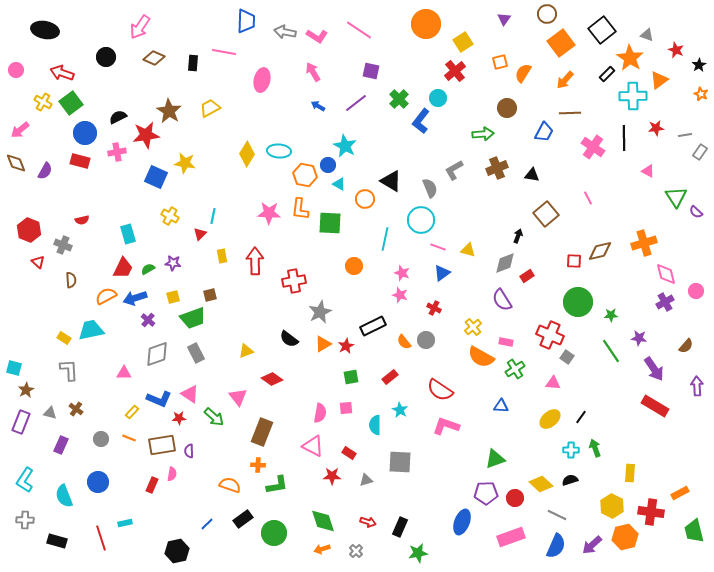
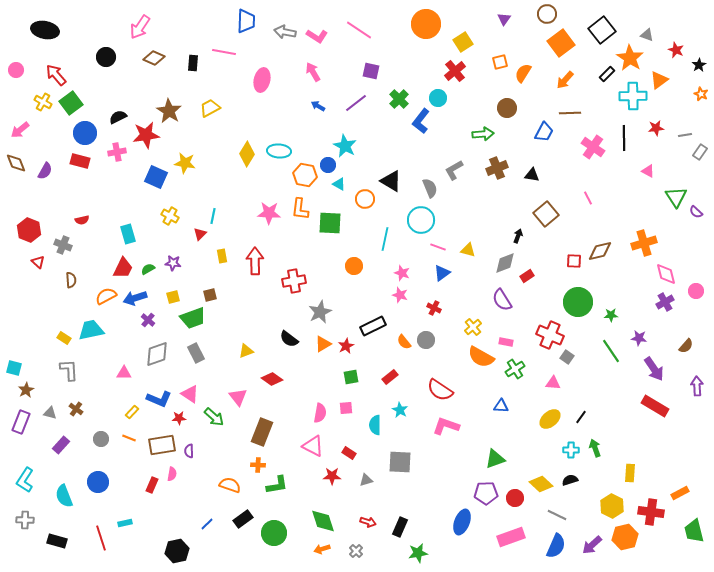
red arrow at (62, 73): moved 6 px left, 2 px down; rotated 30 degrees clockwise
purple rectangle at (61, 445): rotated 18 degrees clockwise
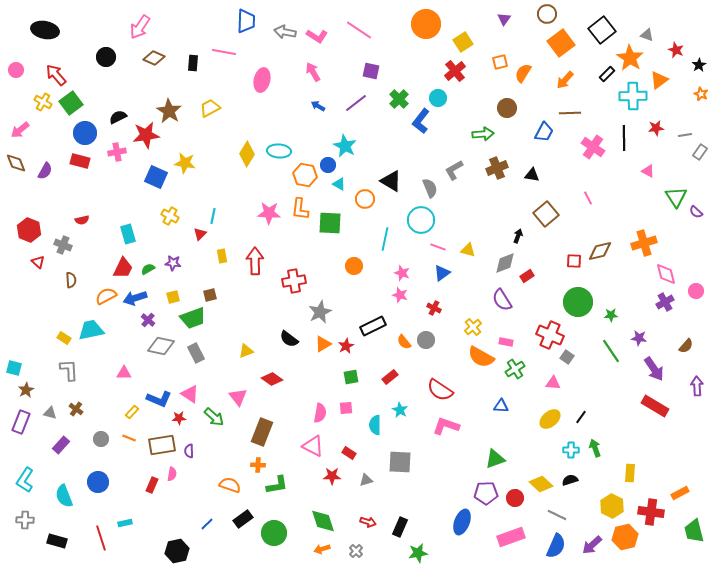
gray diamond at (157, 354): moved 4 px right, 8 px up; rotated 32 degrees clockwise
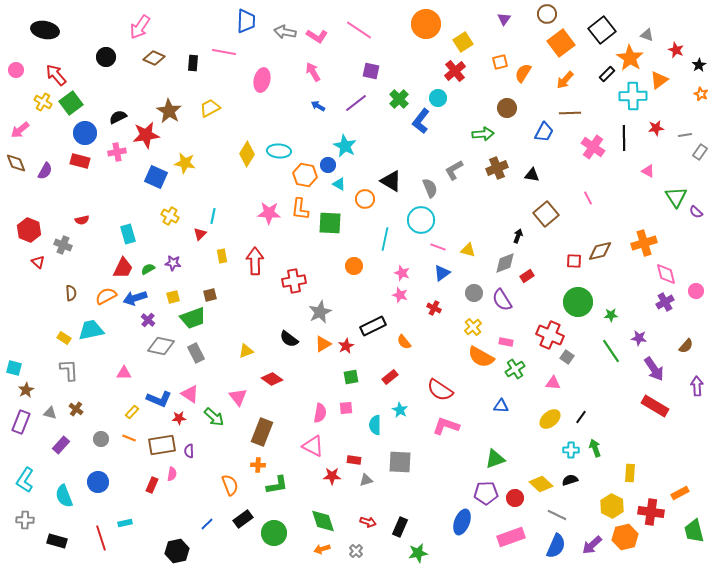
brown semicircle at (71, 280): moved 13 px down
gray circle at (426, 340): moved 48 px right, 47 px up
red rectangle at (349, 453): moved 5 px right, 7 px down; rotated 24 degrees counterclockwise
orange semicircle at (230, 485): rotated 50 degrees clockwise
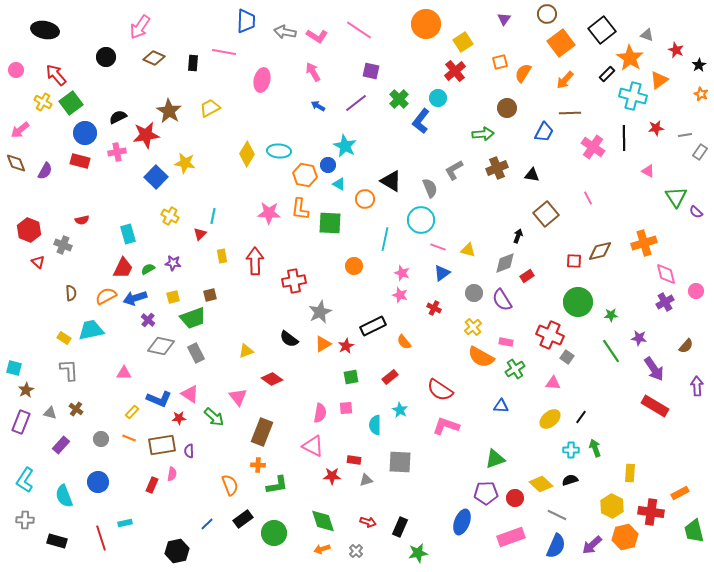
cyan cross at (633, 96): rotated 16 degrees clockwise
blue square at (156, 177): rotated 20 degrees clockwise
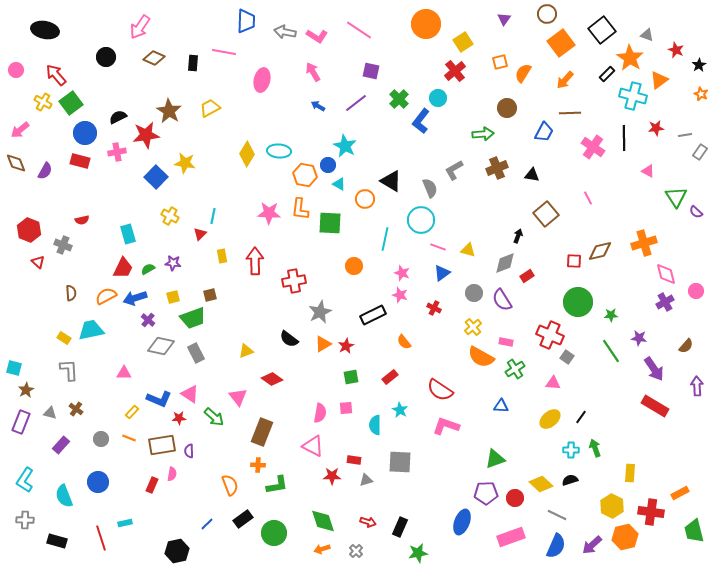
black rectangle at (373, 326): moved 11 px up
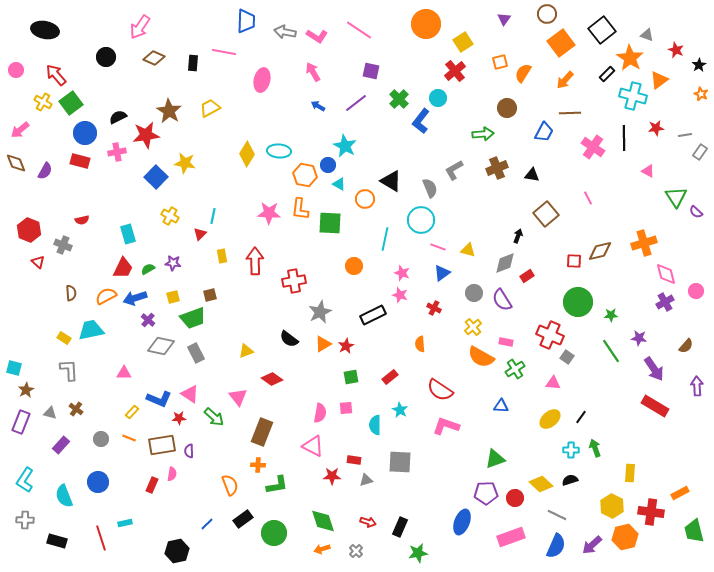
orange semicircle at (404, 342): moved 16 px right, 2 px down; rotated 35 degrees clockwise
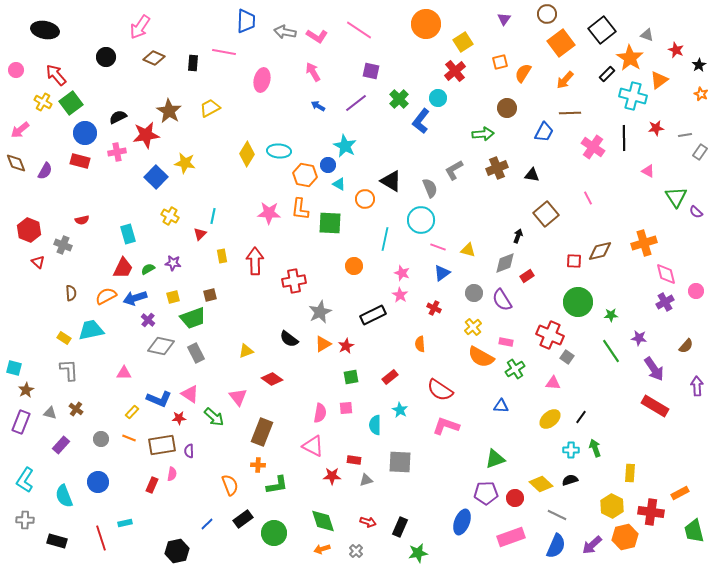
pink star at (400, 295): rotated 14 degrees clockwise
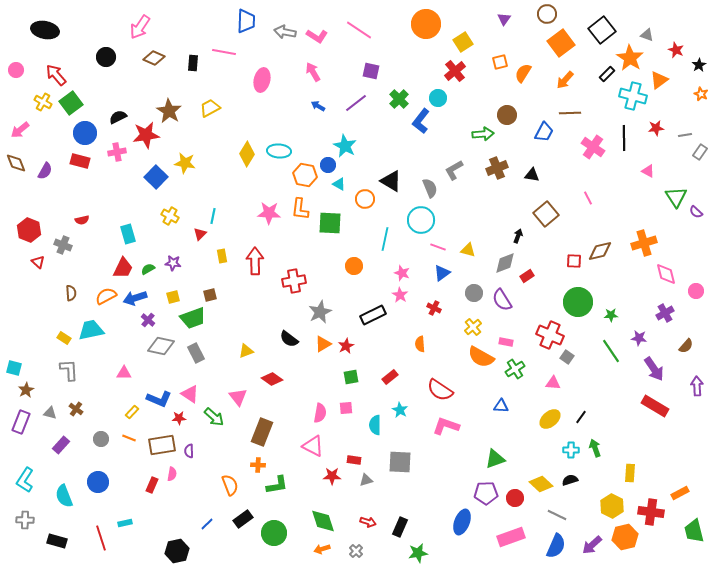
brown circle at (507, 108): moved 7 px down
purple cross at (665, 302): moved 11 px down
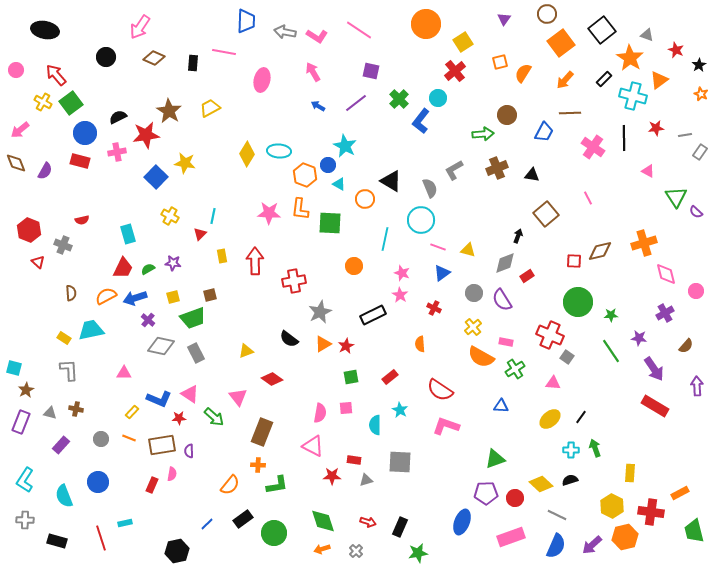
black rectangle at (607, 74): moved 3 px left, 5 px down
orange hexagon at (305, 175): rotated 10 degrees clockwise
brown cross at (76, 409): rotated 24 degrees counterclockwise
orange semicircle at (230, 485): rotated 60 degrees clockwise
